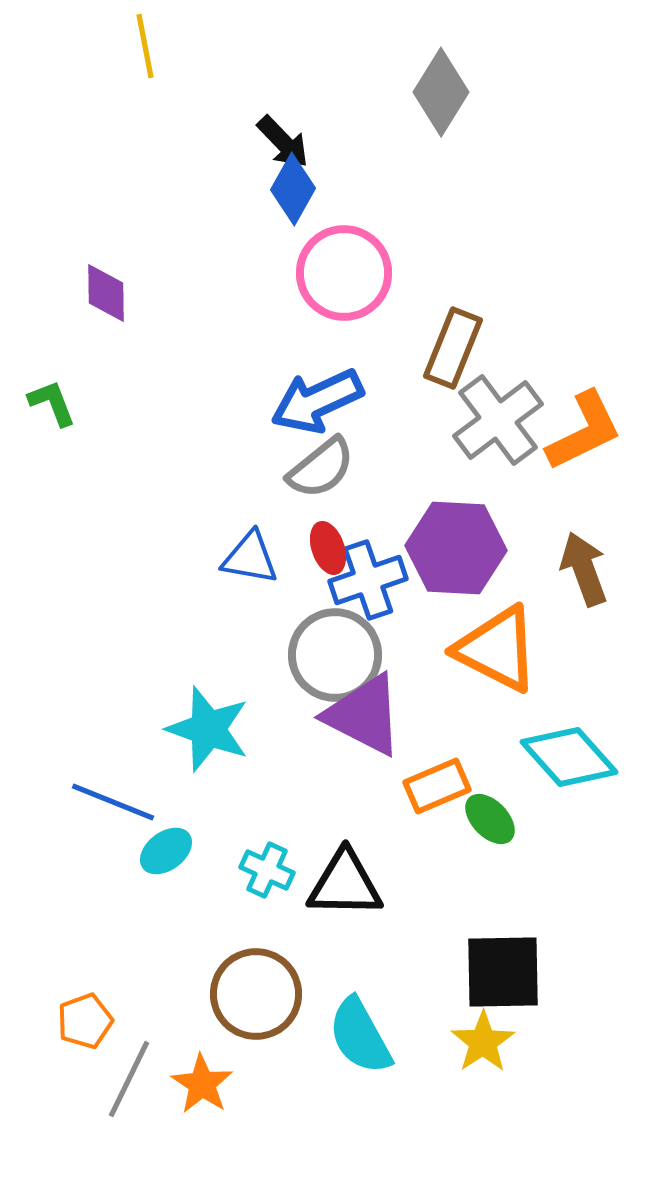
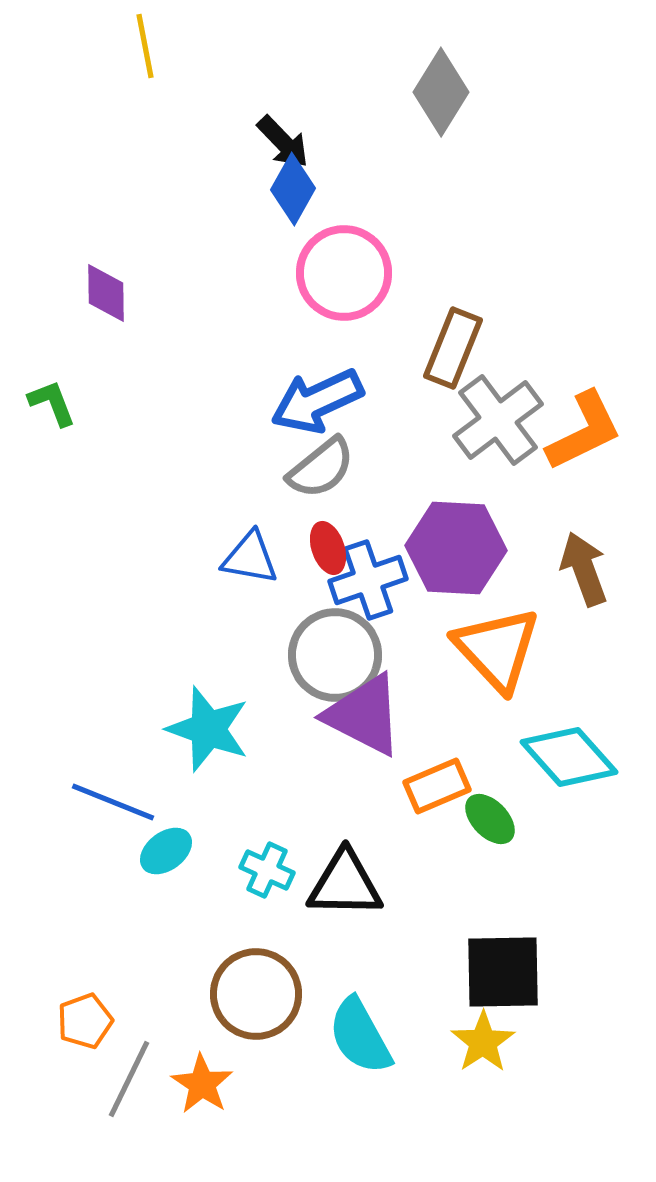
orange triangle: rotated 20 degrees clockwise
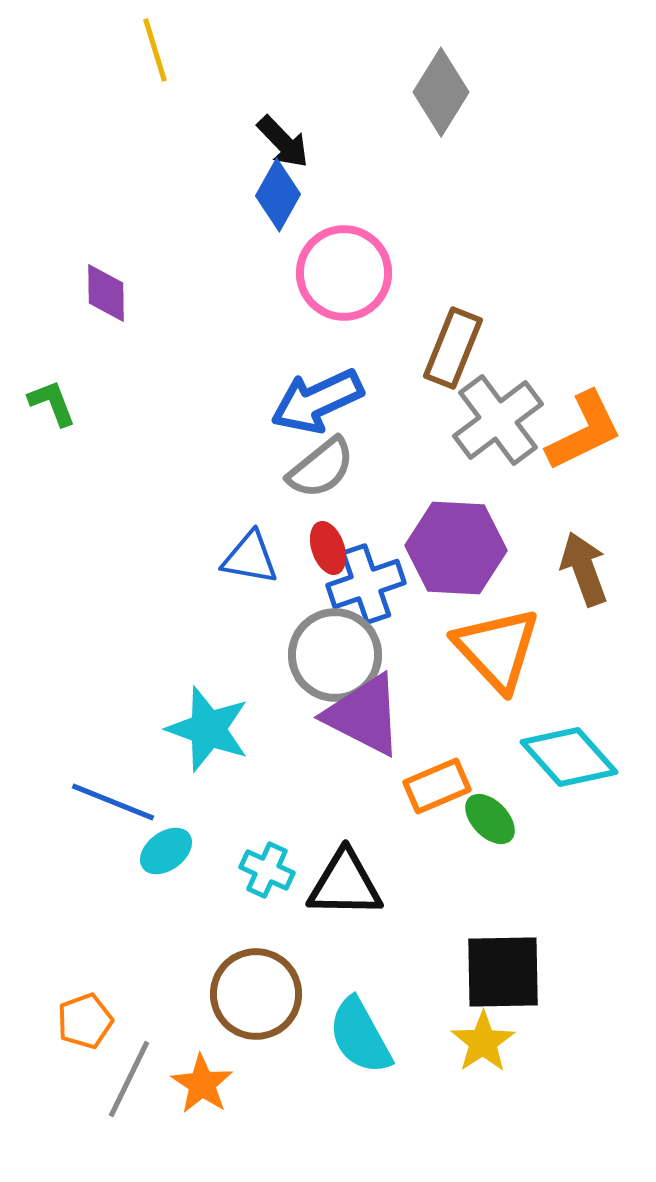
yellow line: moved 10 px right, 4 px down; rotated 6 degrees counterclockwise
blue diamond: moved 15 px left, 6 px down
blue cross: moved 2 px left, 4 px down
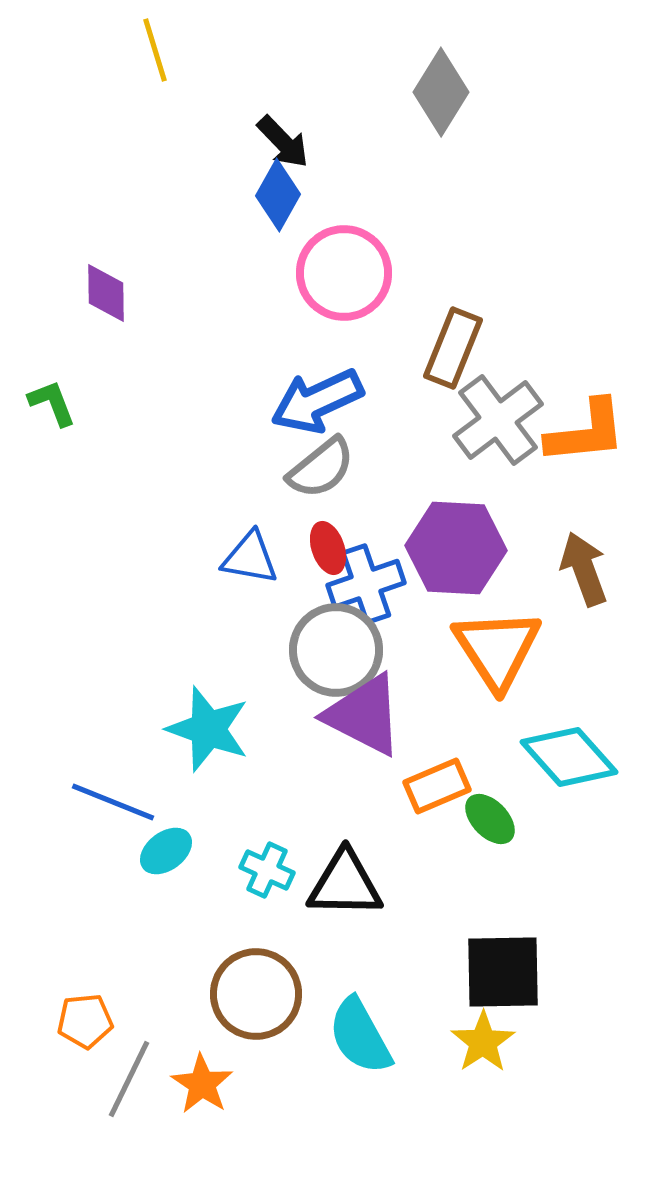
orange L-shape: moved 2 px right, 1 px down; rotated 20 degrees clockwise
orange triangle: rotated 10 degrees clockwise
gray circle: moved 1 px right, 5 px up
orange pentagon: rotated 14 degrees clockwise
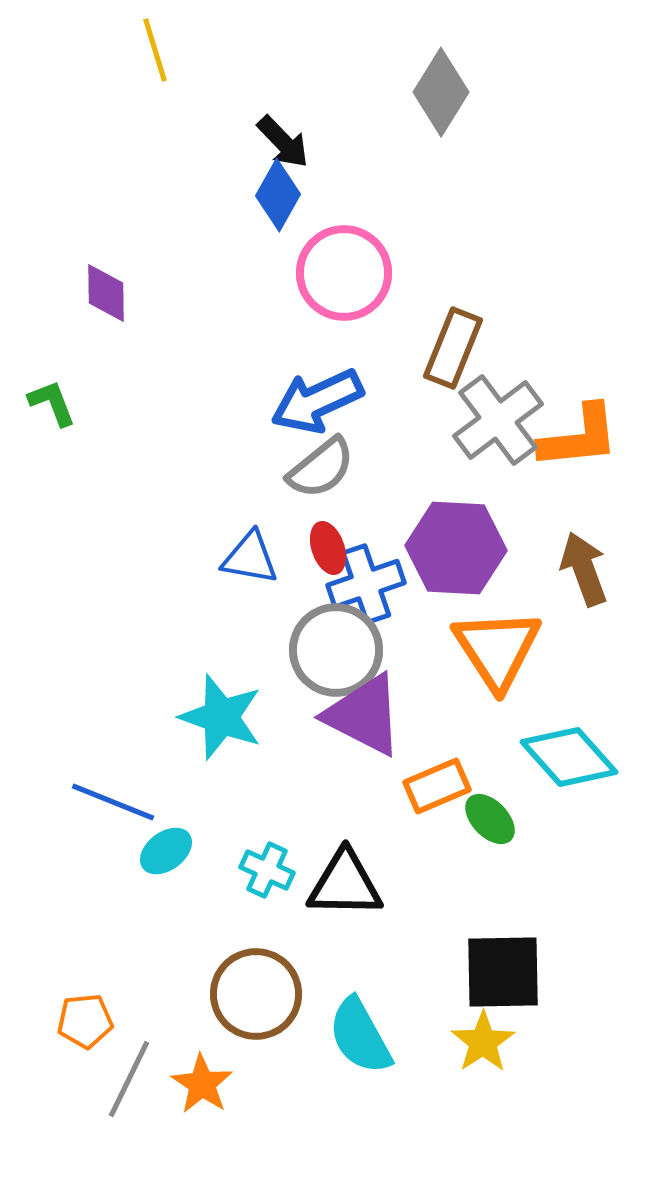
orange L-shape: moved 7 px left, 5 px down
cyan star: moved 13 px right, 12 px up
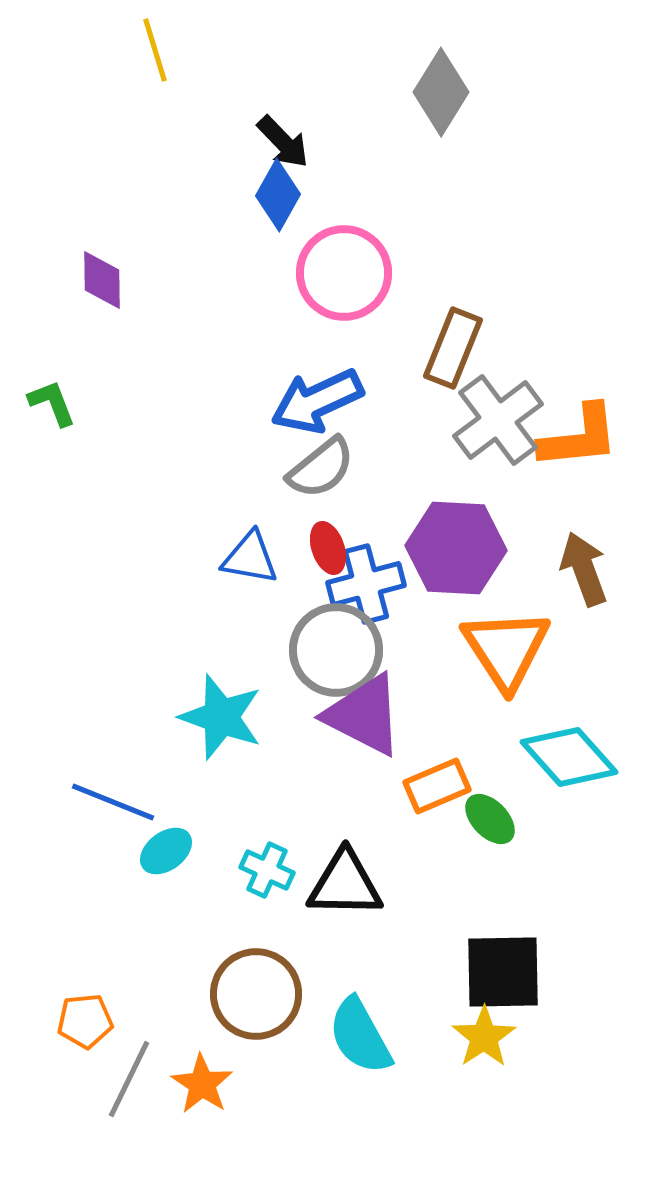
purple diamond: moved 4 px left, 13 px up
blue cross: rotated 4 degrees clockwise
orange triangle: moved 9 px right
yellow star: moved 1 px right, 5 px up
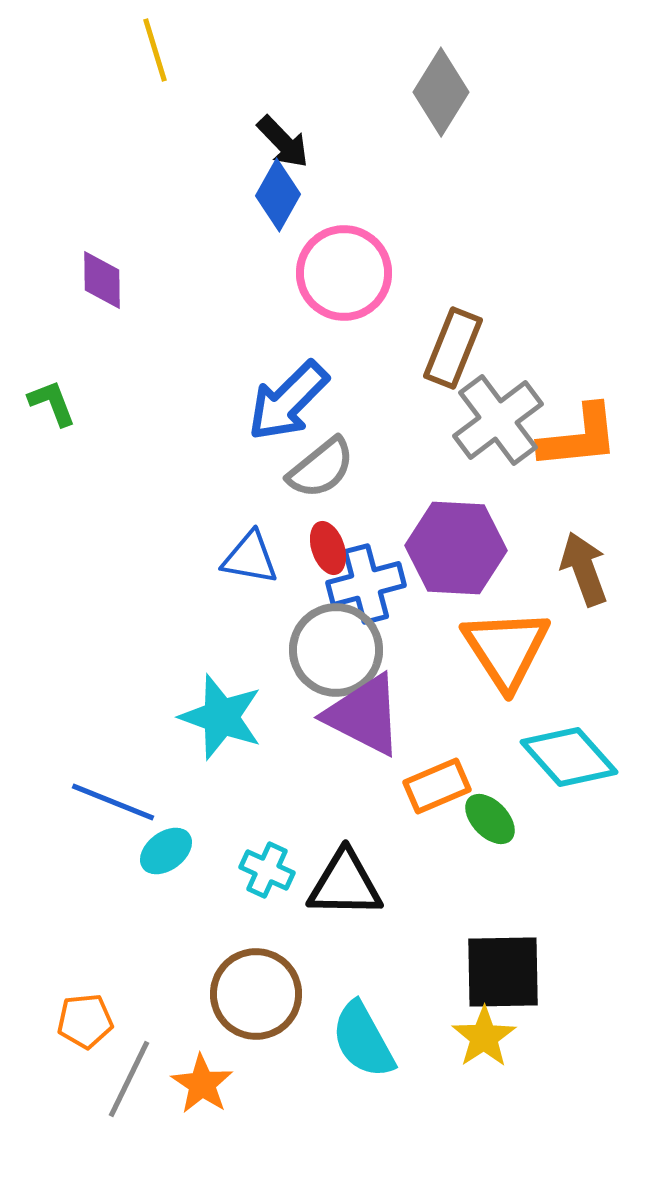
blue arrow: moved 29 px left; rotated 20 degrees counterclockwise
cyan semicircle: moved 3 px right, 4 px down
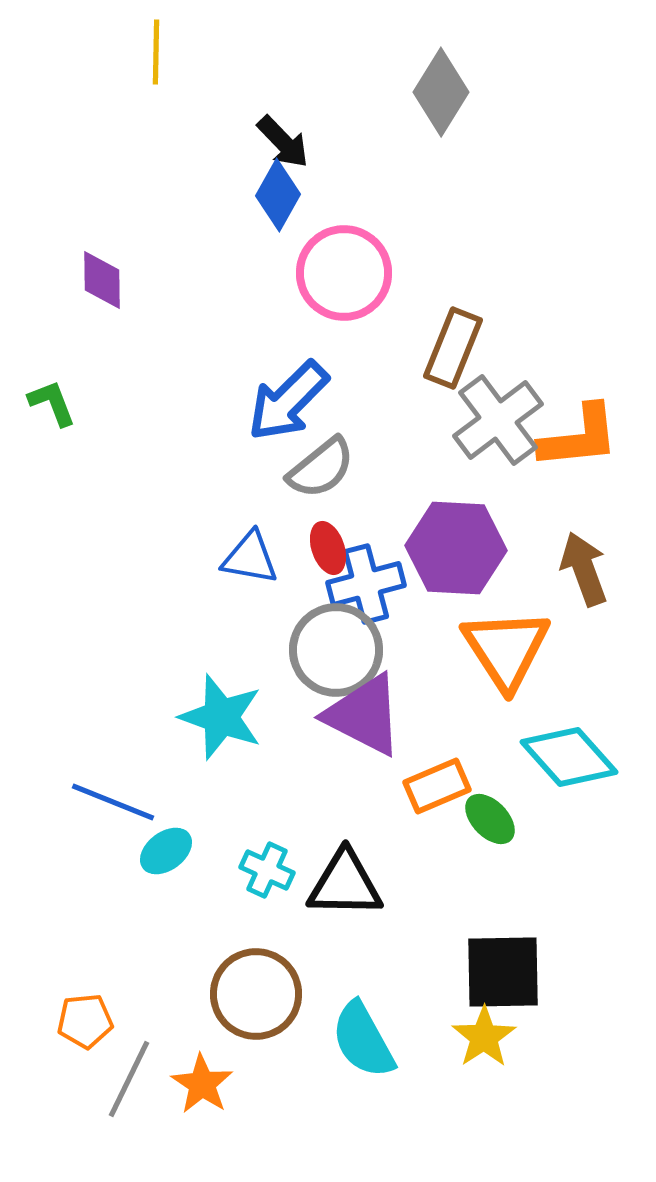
yellow line: moved 1 px right, 2 px down; rotated 18 degrees clockwise
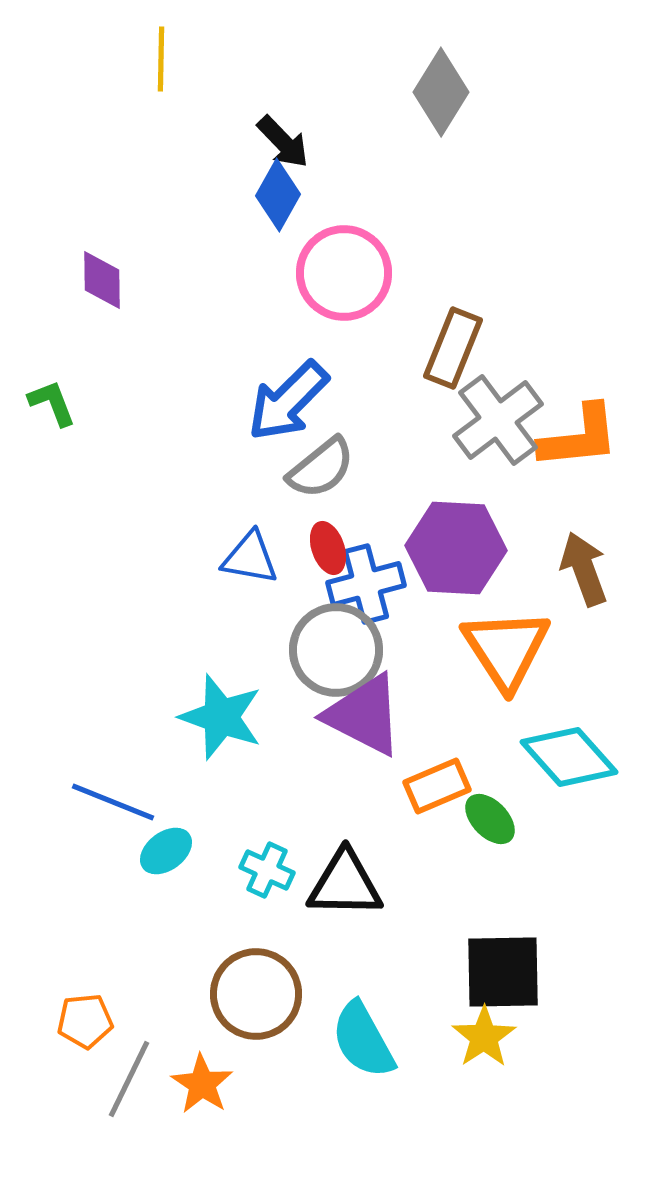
yellow line: moved 5 px right, 7 px down
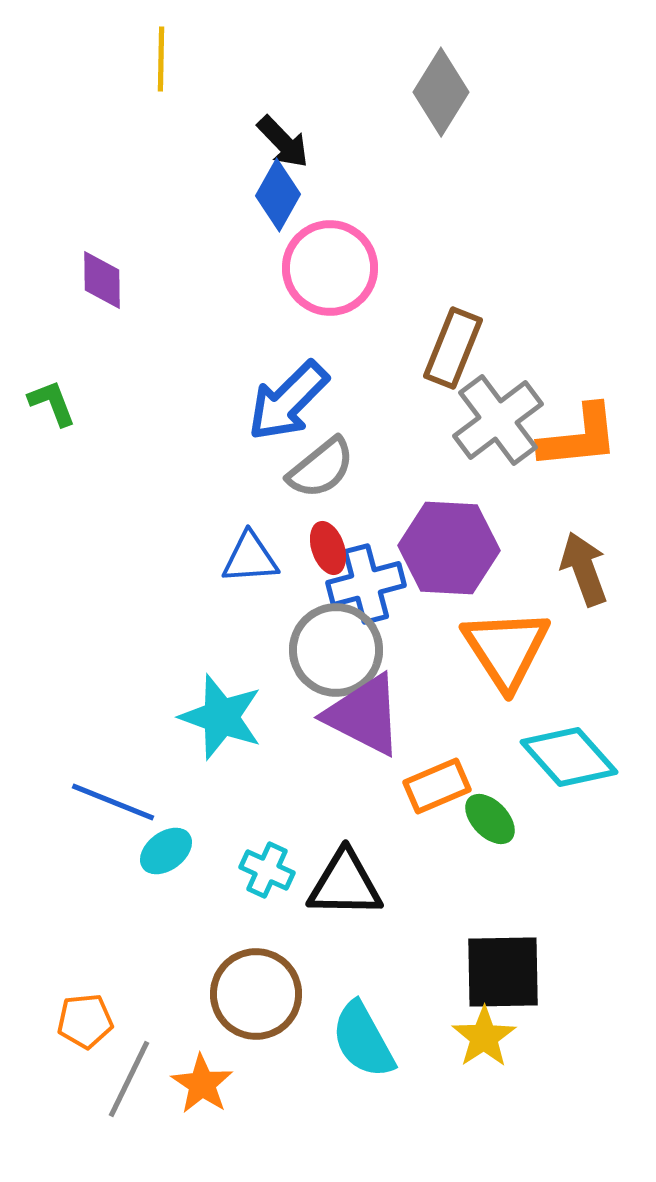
pink circle: moved 14 px left, 5 px up
purple hexagon: moved 7 px left
blue triangle: rotated 14 degrees counterclockwise
